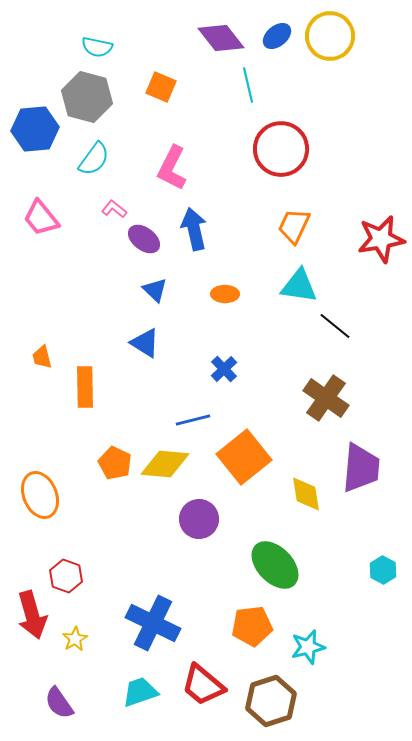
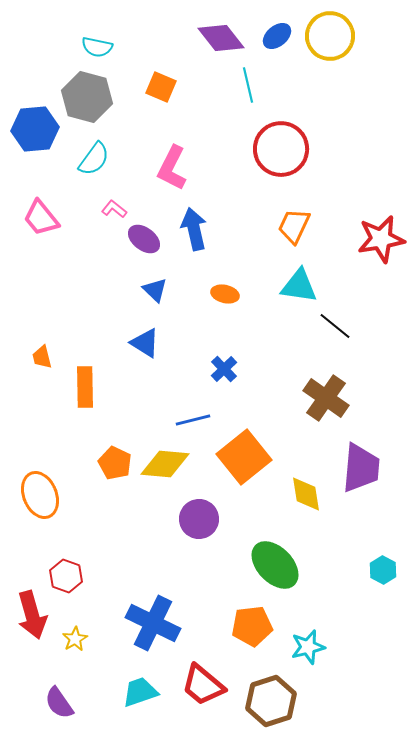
orange ellipse at (225, 294): rotated 12 degrees clockwise
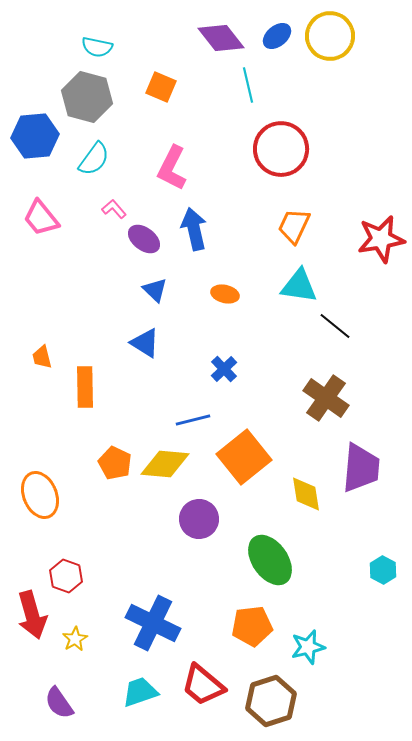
blue hexagon at (35, 129): moved 7 px down
pink L-shape at (114, 209): rotated 10 degrees clockwise
green ellipse at (275, 565): moved 5 px left, 5 px up; rotated 9 degrees clockwise
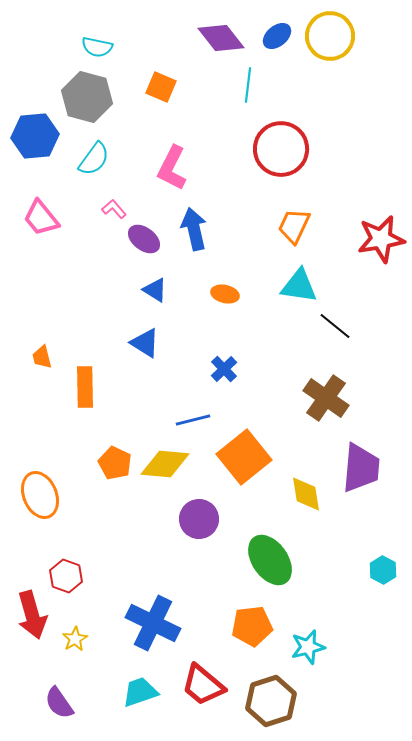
cyan line at (248, 85): rotated 20 degrees clockwise
blue triangle at (155, 290): rotated 12 degrees counterclockwise
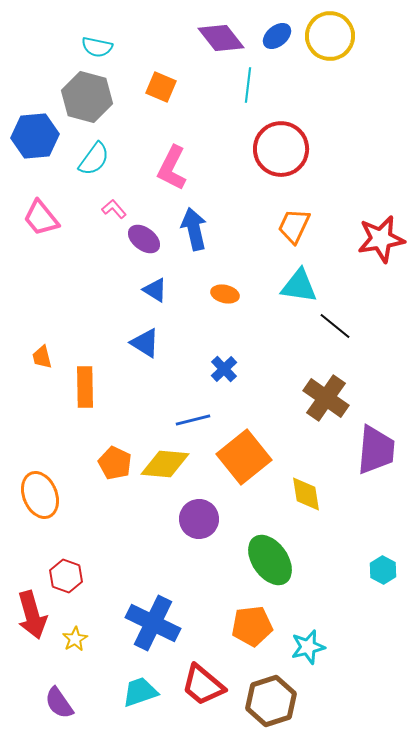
purple trapezoid at (361, 468): moved 15 px right, 18 px up
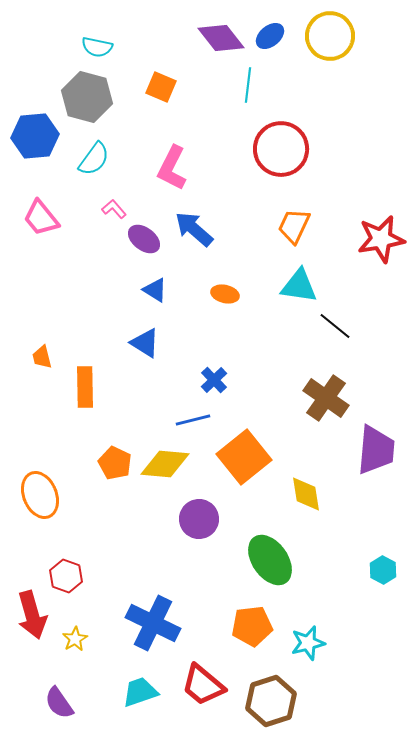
blue ellipse at (277, 36): moved 7 px left
blue arrow at (194, 229): rotated 36 degrees counterclockwise
blue cross at (224, 369): moved 10 px left, 11 px down
cyan star at (308, 647): moved 4 px up
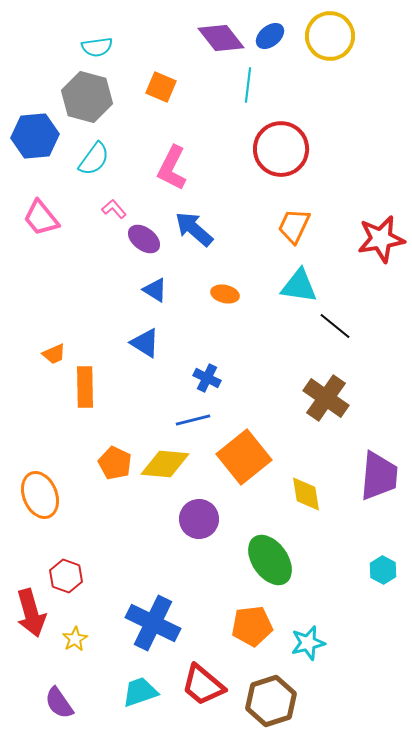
cyan semicircle at (97, 47): rotated 20 degrees counterclockwise
orange trapezoid at (42, 357): moved 12 px right, 3 px up; rotated 100 degrees counterclockwise
blue cross at (214, 380): moved 7 px left, 2 px up; rotated 20 degrees counterclockwise
purple trapezoid at (376, 450): moved 3 px right, 26 px down
red arrow at (32, 615): moved 1 px left, 2 px up
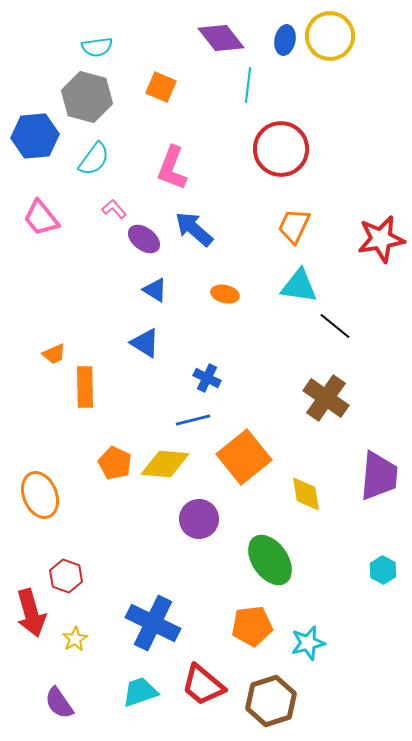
blue ellipse at (270, 36): moved 15 px right, 4 px down; rotated 40 degrees counterclockwise
pink L-shape at (172, 168): rotated 6 degrees counterclockwise
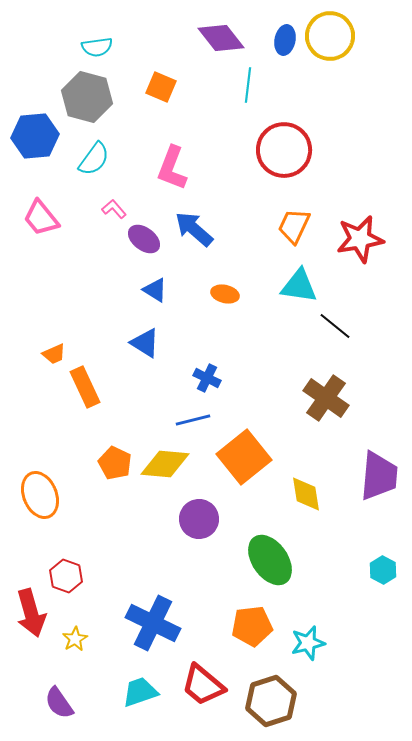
red circle at (281, 149): moved 3 px right, 1 px down
red star at (381, 239): moved 21 px left
orange rectangle at (85, 387): rotated 24 degrees counterclockwise
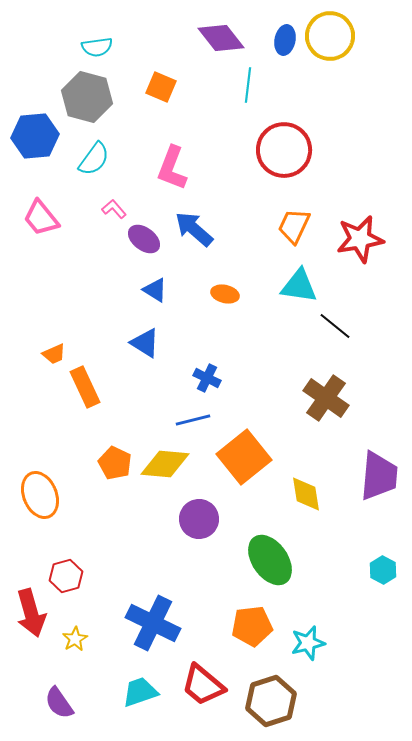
red hexagon at (66, 576): rotated 24 degrees clockwise
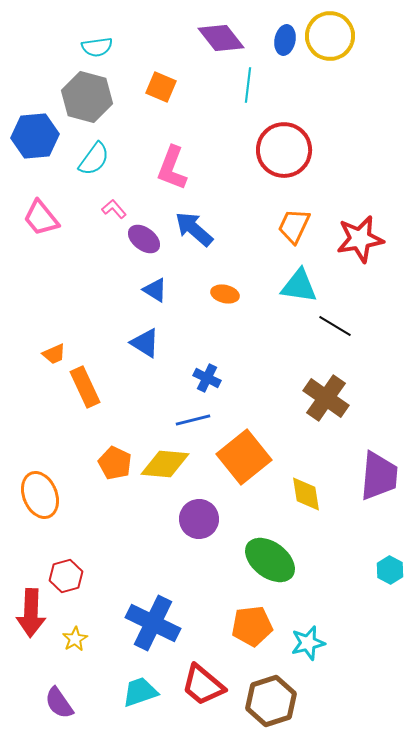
black line at (335, 326): rotated 8 degrees counterclockwise
green ellipse at (270, 560): rotated 18 degrees counterclockwise
cyan hexagon at (383, 570): moved 7 px right
red arrow at (31, 613): rotated 18 degrees clockwise
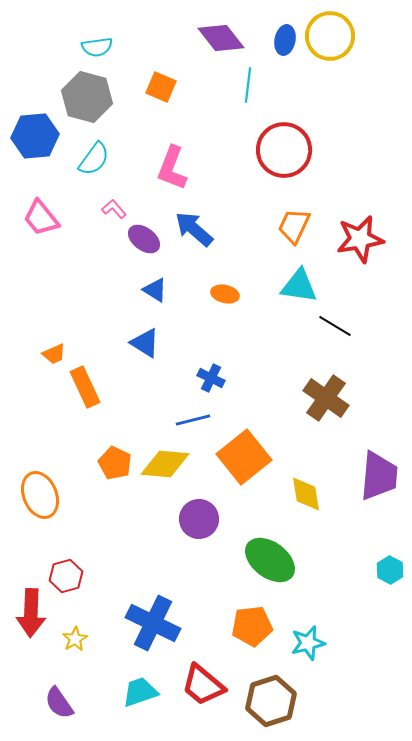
blue cross at (207, 378): moved 4 px right
